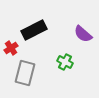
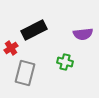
purple semicircle: rotated 48 degrees counterclockwise
green cross: rotated 14 degrees counterclockwise
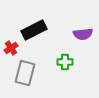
green cross: rotated 14 degrees counterclockwise
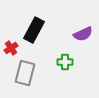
black rectangle: rotated 35 degrees counterclockwise
purple semicircle: rotated 18 degrees counterclockwise
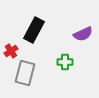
red cross: moved 3 px down
